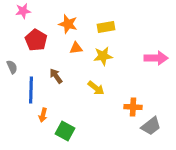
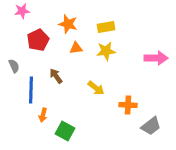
pink star: moved 1 px left
red pentagon: moved 2 px right; rotated 15 degrees clockwise
yellow star: moved 3 px right, 5 px up
gray semicircle: moved 2 px right, 1 px up
orange cross: moved 5 px left, 2 px up
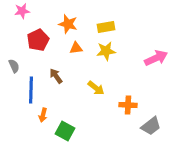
pink arrow: rotated 25 degrees counterclockwise
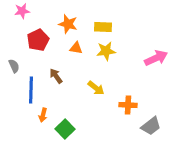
yellow rectangle: moved 3 px left; rotated 12 degrees clockwise
orange triangle: rotated 16 degrees clockwise
green square: moved 2 px up; rotated 18 degrees clockwise
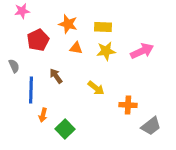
pink arrow: moved 14 px left, 7 px up
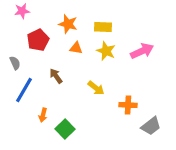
yellow star: rotated 30 degrees clockwise
gray semicircle: moved 1 px right, 3 px up
blue line: moved 7 px left; rotated 28 degrees clockwise
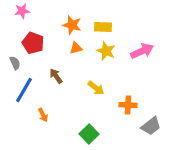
orange star: moved 4 px right, 1 px down
red pentagon: moved 5 px left, 3 px down; rotated 25 degrees counterclockwise
orange triangle: rotated 24 degrees counterclockwise
orange arrow: rotated 40 degrees counterclockwise
green square: moved 24 px right, 5 px down
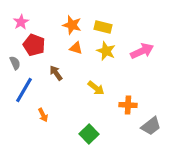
pink star: moved 1 px left, 11 px down; rotated 21 degrees counterclockwise
yellow rectangle: rotated 12 degrees clockwise
red pentagon: moved 1 px right, 2 px down
orange triangle: rotated 32 degrees clockwise
brown arrow: moved 3 px up
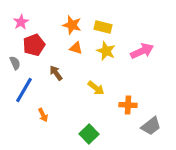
red pentagon: rotated 30 degrees clockwise
